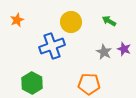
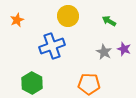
yellow circle: moved 3 px left, 6 px up
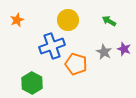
yellow circle: moved 4 px down
orange pentagon: moved 13 px left, 20 px up; rotated 15 degrees clockwise
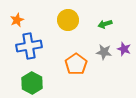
green arrow: moved 4 px left, 3 px down; rotated 48 degrees counterclockwise
blue cross: moved 23 px left; rotated 10 degrees clockwise
gray star: rotated 21 degrees counterclockwise
orange pentagon: rotated 20 degrees clockwise
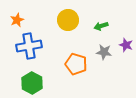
green arrow: moved 4 px left, 2 px down
purple star: moved 2 px right, 4 px up
orange pentagon: rotated 20 degrees counterclockwise
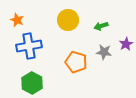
orange star: rotated 24 degrees counterclockwise
purple star: moved 1 px up; rotated 24 degrees clockwise
orange pentagon: moved 2 px up
